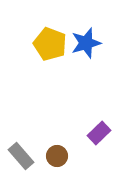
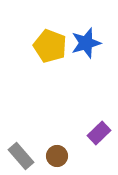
yellow pentagon: moved 2 px down
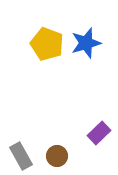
yellow pentagon: moved 3 px left, 2 px up
gray rectangle: rotated 12 degrees clockwise
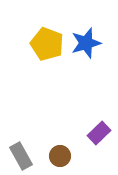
brown circle: moved 3 px right
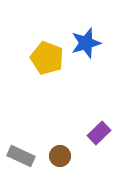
yellow pentagon: moved 14 px down
gray rectangle: rotated 36 degrees counterclockwise
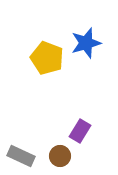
purple rectangle: moved 19 px left, 2 px up; rotated 15 degrees counterclockwise
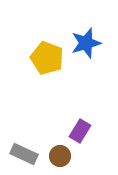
gray rectangle: moved 3 px right, 2 px up
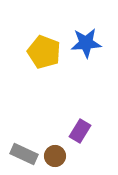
blue star: rotated 12 degrees clockwise
yellow pentagon: moved 3 px left, 6 px up
brown circle: moved 5 px left
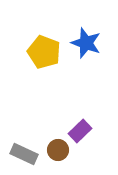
blue star: rotated 24 degrees clockwise
purple rectangle: rotated 15 degrees clockwise
brown circle: moved 3 px right, 6 px up
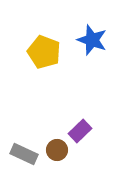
blue star: moved 6 px right, 3 px up
brown circle: moved 1 px left
